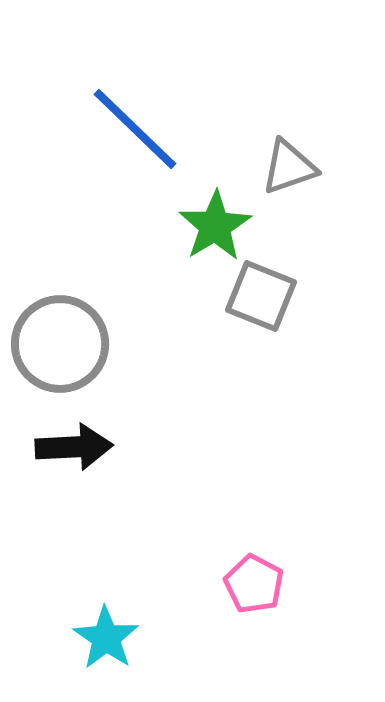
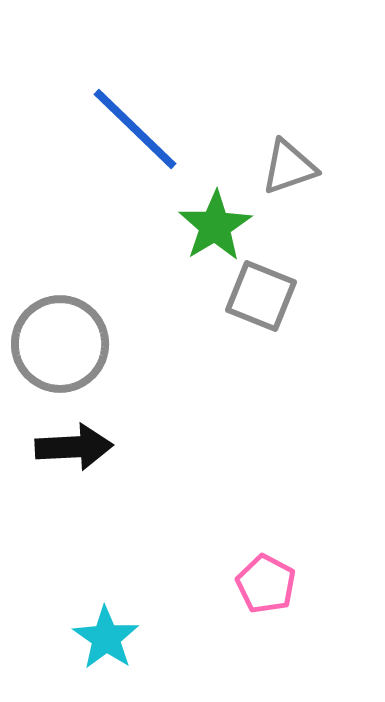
pink pentagon: moved 12 px right
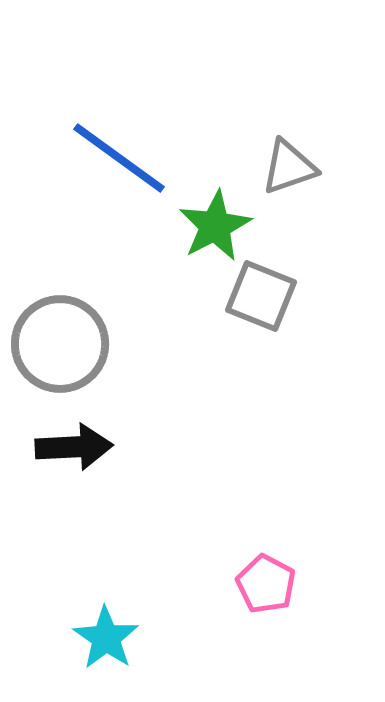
blue line: moved 16 px left, 29 px down; rotated 8 degrees counterclockwise
green star: rotated 4 degrees clockwise
